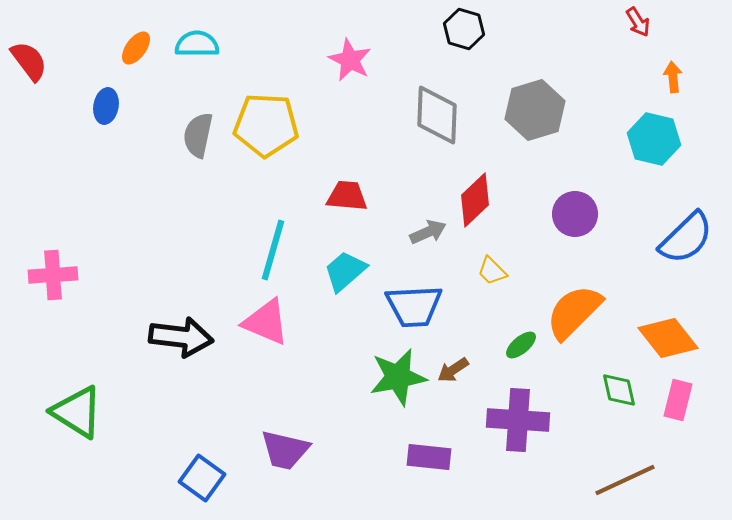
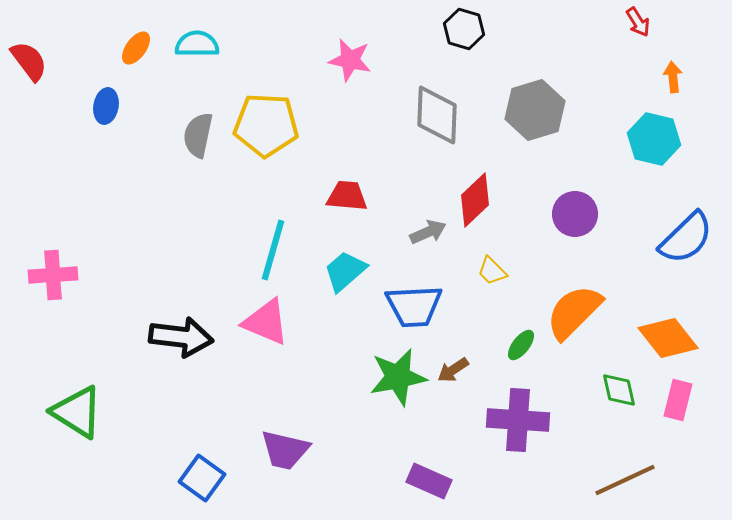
pink star: rotated 15 degrees counterclockwise
green ellipse: rotated 12 degrees counterclockwise
purple rectangle: moved 24 px down; rotated 18 degrees clockwise
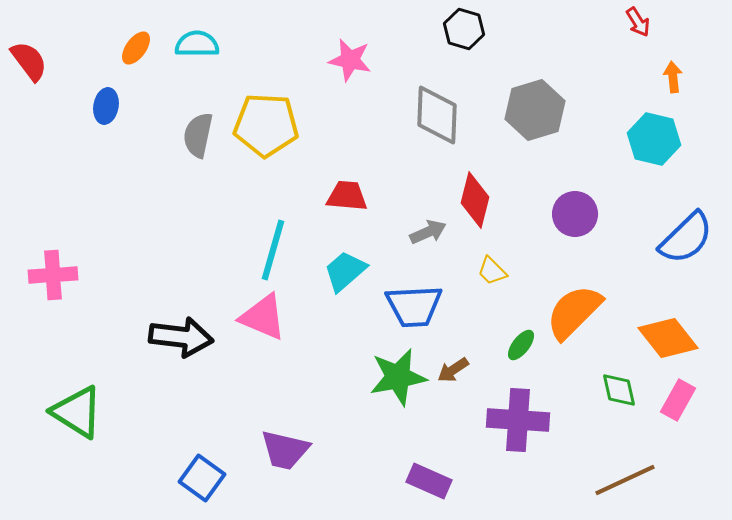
red diamond: rotated 32 degrees counterclockwise
pink triangle: moved 3 px left, 5 px up
pink rectangle: rotated 15 degrees clockwise
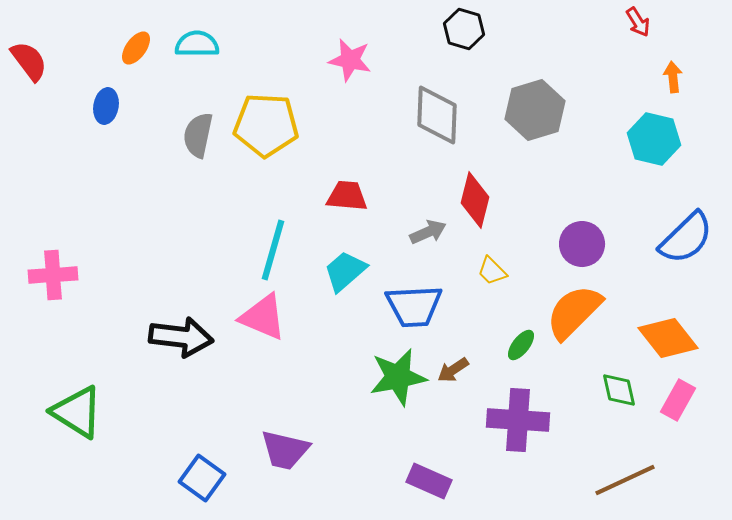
purple circle: moved 7 px right, 30 px down
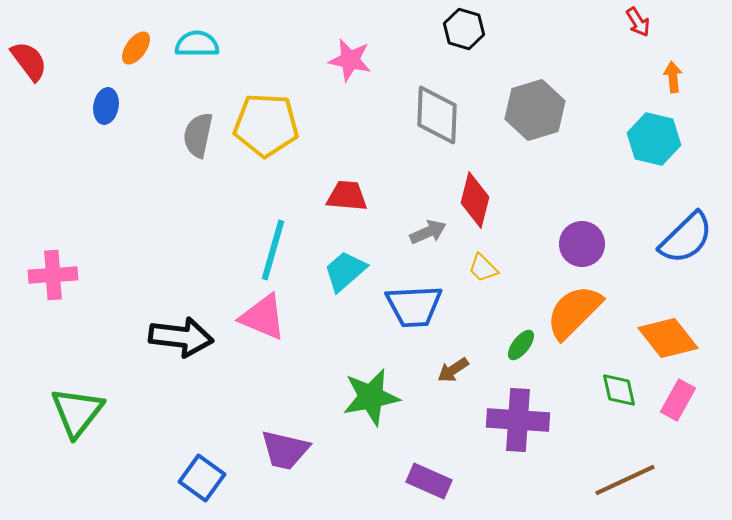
yellow trapezoid: moved 9 px left, 3 px up
green star: moved 27 px left, 20 px down
green triangle: rotated 36 degrees clockwise
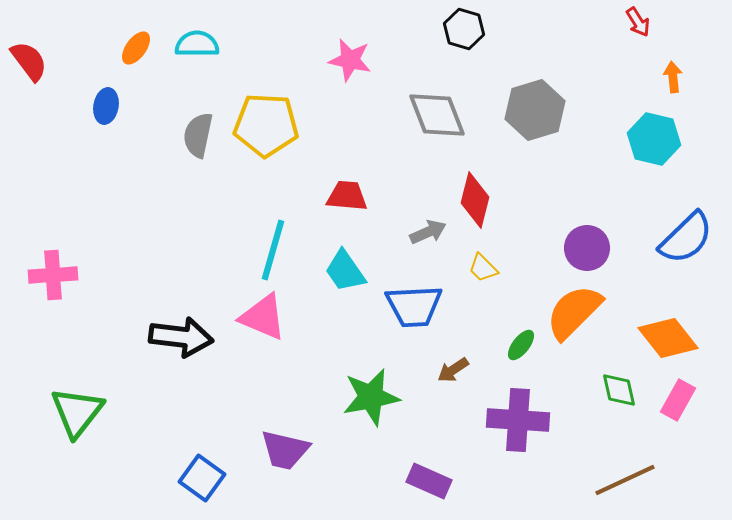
gray diamond: rotated 24 degrees counterclockwise
purple circle: moved 5 px right, 4 px down
cyan trapezoid: rotated 84 degrees counterclockwise
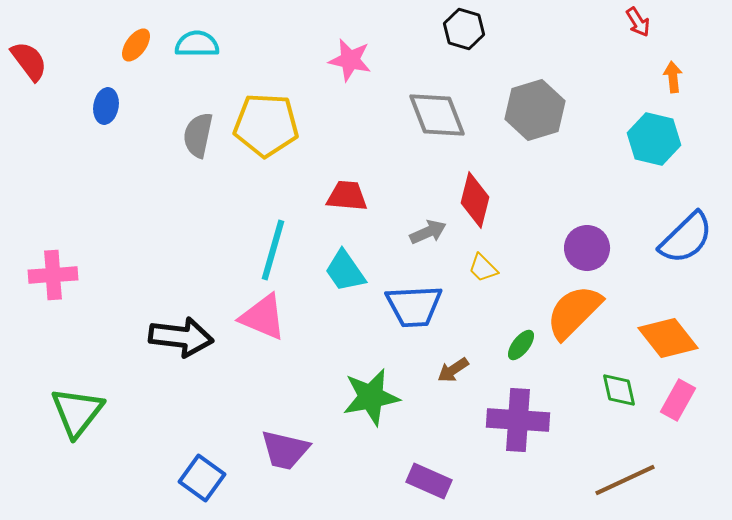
orange ellipse: moved 3 px up
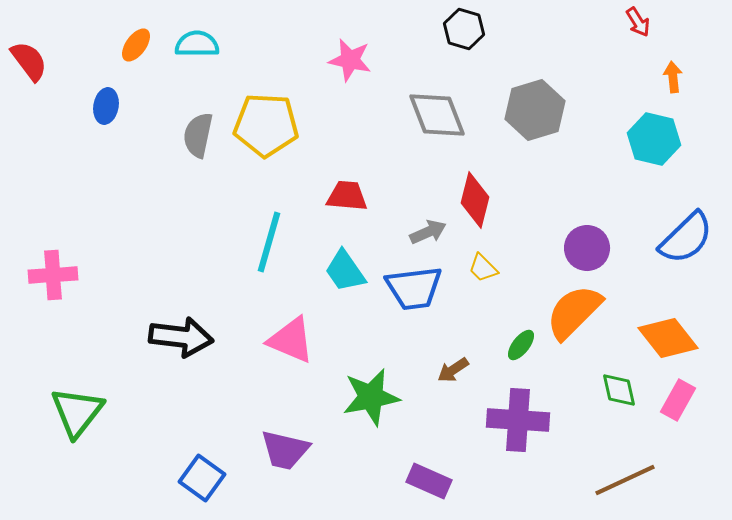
cyan line: moved 4 px left, 8 px up
blue trapezoid: moved 18 px up; rotated 4 degrees counterclockwise
pink triangle: moved 28 px right, 23 px down
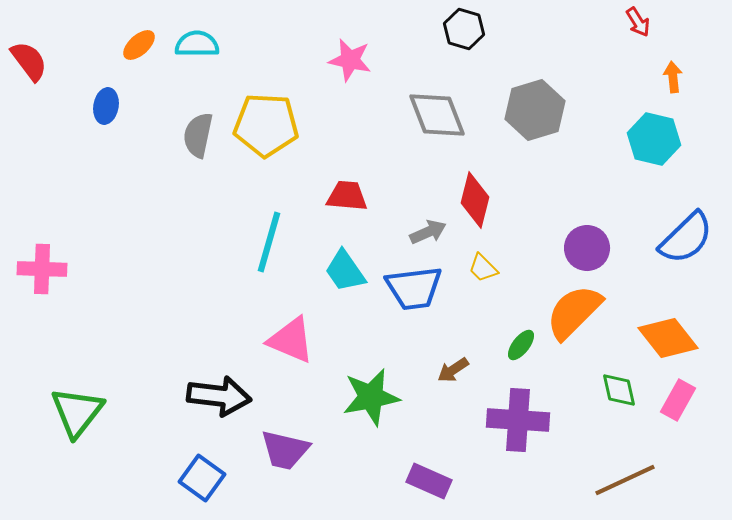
orange ellipse: moved 3 px right; rotated 12 degrees clockwise
pink cross: moved 11 px left, 6 px up; rotated 6 degrees clockwise
black arrow: moved 38 px right, 59 px down
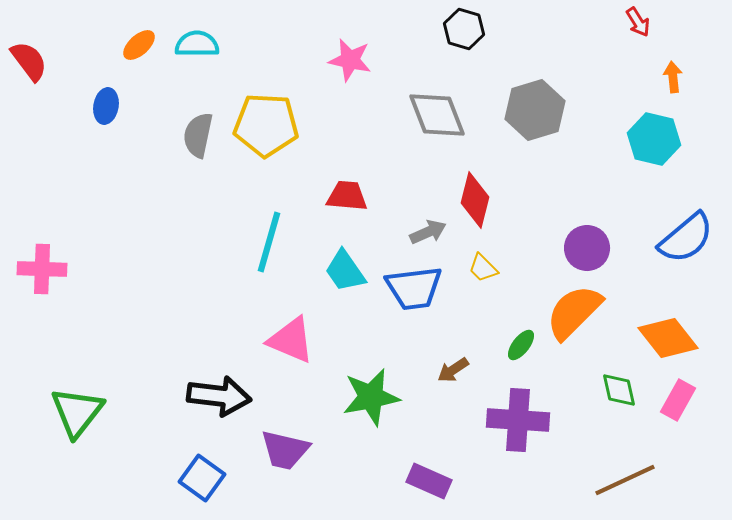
blue semicircle: rotated 4 degrees clockwise
